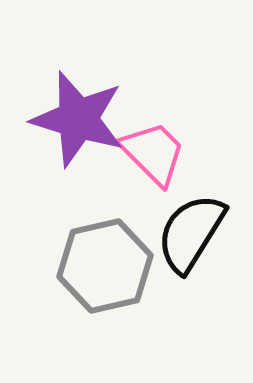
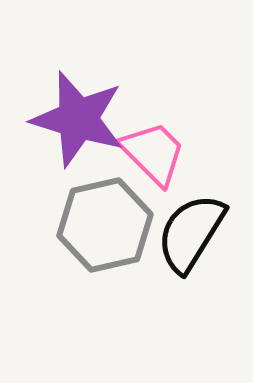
gray hexagon: moved 41 px up
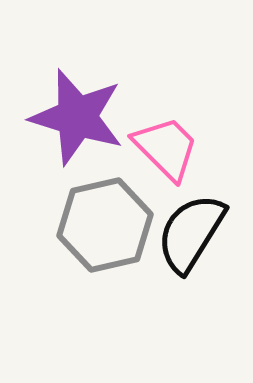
purple star: moved 1 px left, 2 px up
pink trapezoid: moved 13 px right, 5 px up
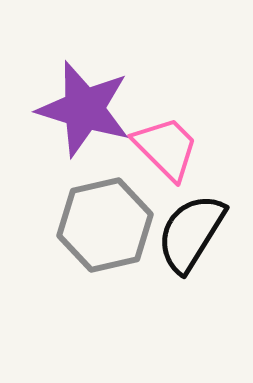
purple star: moved 7 px right, 8 px up
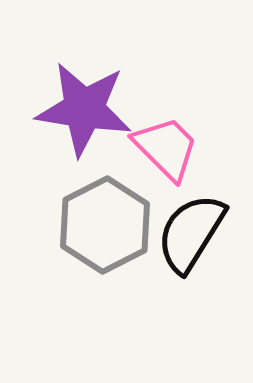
purple star: rotated 8 degrees counterclockwise
gray hexagon: rotated 14 degrees counterclockwise
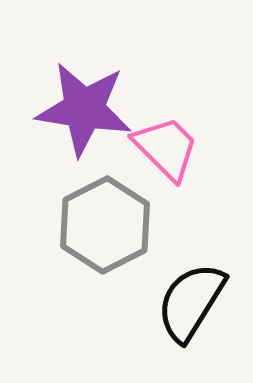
black semicircle: moved 69 px down
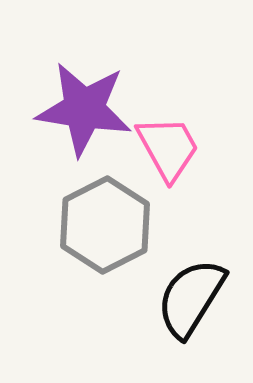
pink trapezoid: moved 2 px right; rotated 16 degrees clockwise
black semicircle: moved 4 px up
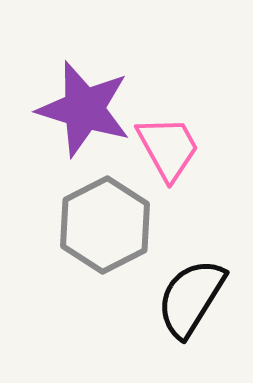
purple star: rotated 8 degrees clockwise
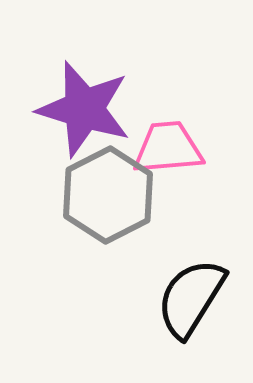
pink trapezoid: rotated 66 degrees counterclockwise
gray hexagon: moved 3 px right, 30 px up
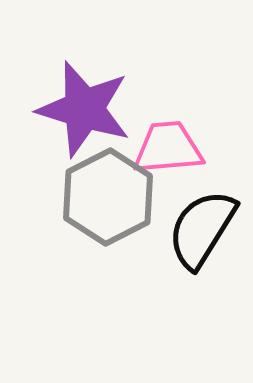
gray hexagon: moved 2 px down
black semicircle: moved 11 px right, 69 px up
